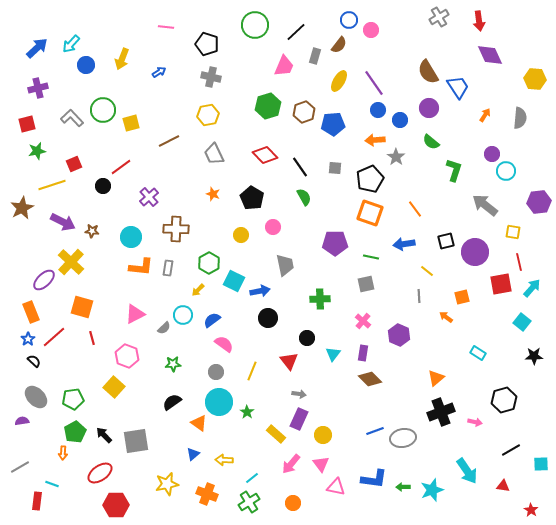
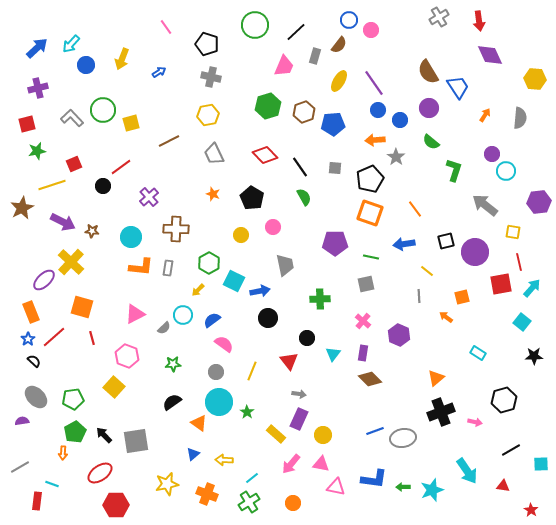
pink line at (166, 27): rotated 49 degrees clockwise
pink triangle at (321, 464): rotated 42 degrees counterclockwise
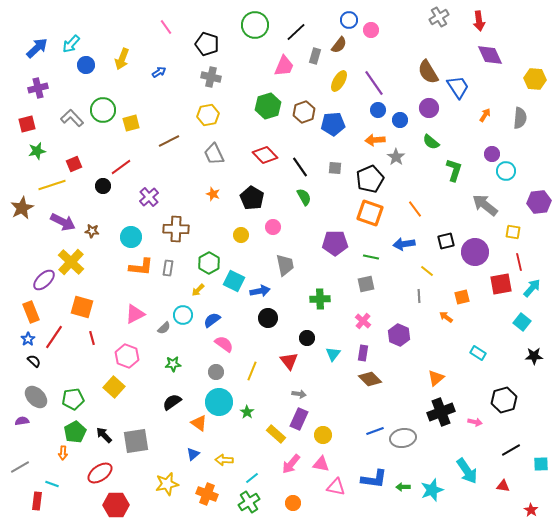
red line at (54, 337): rotated 15 degrees counterclockwise
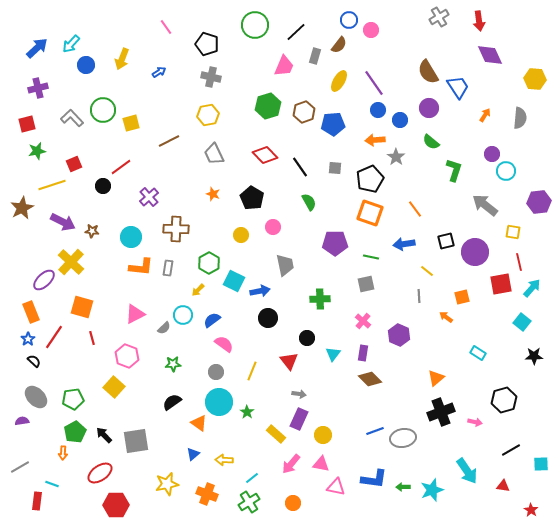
green semicircle at (304, 197): moved 5 px right, 5 px down
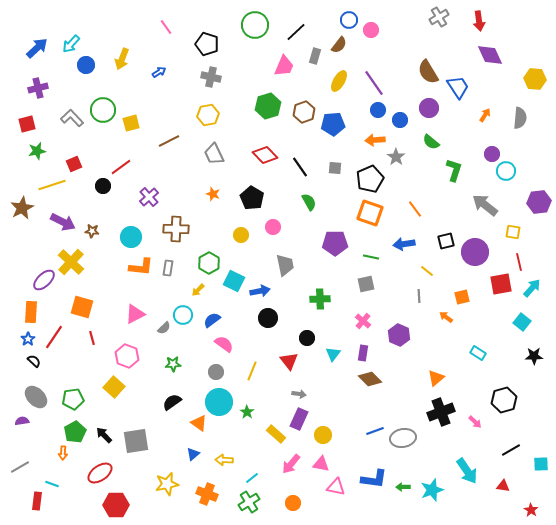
orange rectangle at (31, 312): rotated 25 degrees clockwise
pink arrow at (475, 422): rotated 32 degrees clockwise
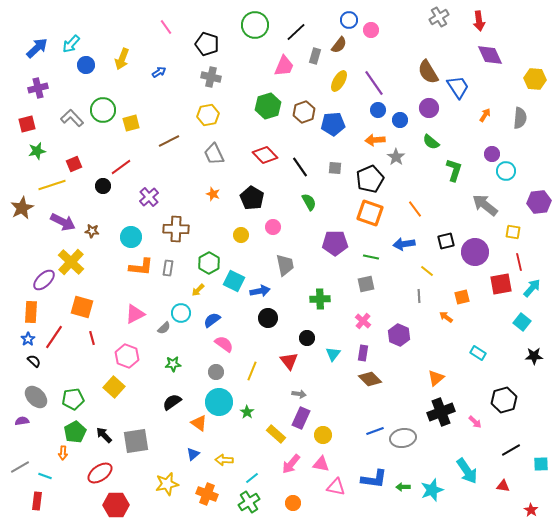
cyan circle at (183, 315): moved 2 px left, 2 px up
purple rectangle at (299, 419): moved 2 px right, 1 px up
cyan line at (52, 484): moved 7 px left, 8 px up
